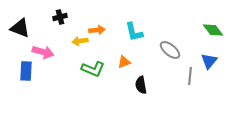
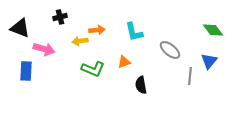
pink arrow: moved 1 px right, 3 px up
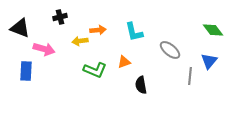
orange arrow: moved 1 px right
green L-shape: moved 2 px right, 1 px down
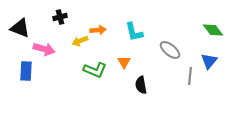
yellow arrow: rotated 14 degrees counterclockwise
orange triangle: rotated 40 degrees counterclockwise
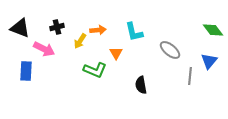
black cross: moved 3 px left, 10 px down
yellow arrow: rotated 35 degrees counterclockwise
pink arrow: rotated 10 degrees clockwise
orange triangle: moved 8 px left, 9 px up
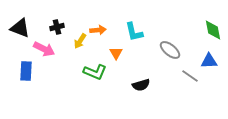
green diamond: rotated 25 degrees clockwise
blue triangle: rotated 48 degrees clockwise
green L-shape: moved 2 px down
gray line: rotated 60 degrees counterclockwise
black semicircle: rotated 96 degrees counterclockwise
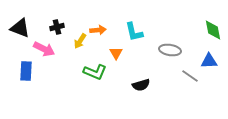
gray ellipse: rotated 30 degrees counterclockwise
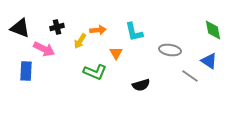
blue triangle: rotated 36 degrees clockwise
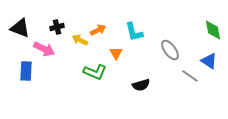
orange arrow: rotated 21 degrees counterclockwise
yellow arrow: moved 1 px up; rotated 84 degrees clockwise
gray ellipse: rotated 45 degrees clockwise
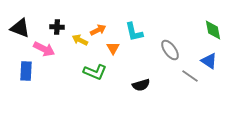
black cross: rotated 16 degrees clockwise
orange triangle: moved 3 px left, 5 px up
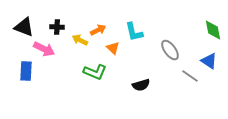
black triangle: moved 4 px right, 1 px up
orange triangle: rotated 16 degrees counterclockwise
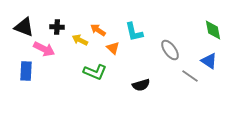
orange arrow: rotated 119 degrees counterclockwise
